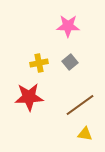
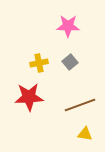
brown line: rotated 16 degrees clockwise
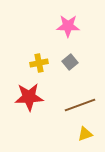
yellow triangle: rotated 28 degrees counterclockwise
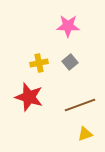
red star: rotated 20 degrees clockwise
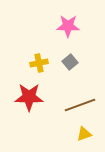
red star: rotated 16 degrees counterclockwise
yellow triangle: moved 1 px left
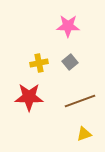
brown line: moved 4 px up
